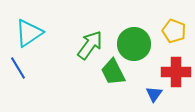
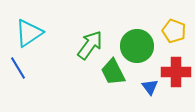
green circle: moved 3 px right, 2 px down
blue triangle: moved 4 px left, 7 px up; rotated 12 degrees counterclockwise
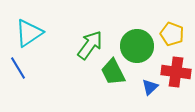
yellow pentagon: moved 2 px left, 3 px down
red cross: rotated 8 degrees clockwise
blue triangle: rotated 24 degrees clockwise
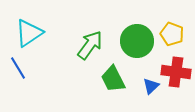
green circle: moved 5 px up
green trapezoid: moved 7 px down
blue triangle: moved 1 px right, 1 px up
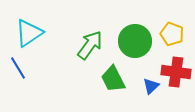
green circle: moved 2 px left
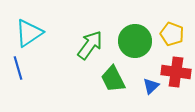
blue line: rotated 15 degrees clockwise
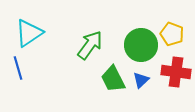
green circle: moved 6 px right, 4 px down
blue triangle: moved 10 px left, 6 px up
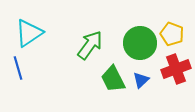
green circle: moved 1 px left, 2 px up
red cross: moved 3 px up; rotated 28 degrees counterclockwise
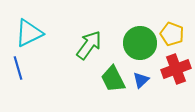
cyan triangle: rotated 8 degrees clockwise
green arrow: moved 1 px left
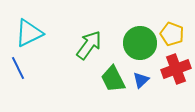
blue line: rotated 10 degrees counterclockwise
